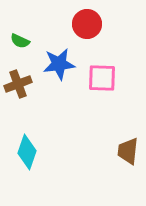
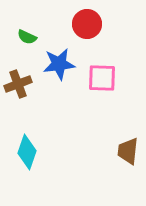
green semicircle: moved 7 px right, 4 px up
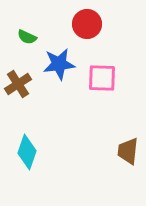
brown cross: rotated 12 degrees counterclockwise
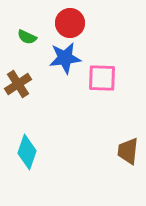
red circle: moved 17 px left, 1 px up
blue star: moved 6 px right, 6 px up
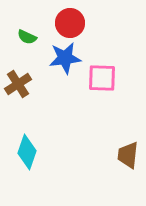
brown trapezoid: moved 4 px down
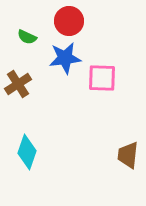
red circle: moved 1 px left, 2 px up
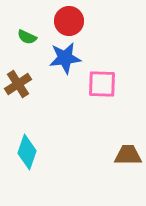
pink square: moved 6 px down
brown trapezoid: rotated 84 degrees clockwise
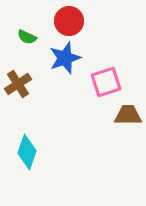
blue star: rotated 12 degrees counterclockwise
pink square: moved 4 px right, 2 px up; rotated 20 degrees counterclockwise
brown trapezoid: moved 40 px up
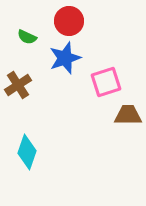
brown cross: moved 1 px down
